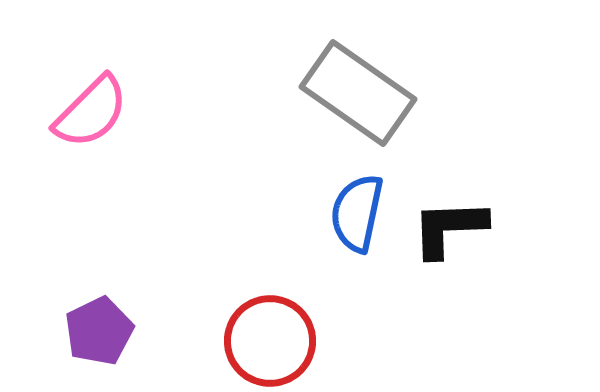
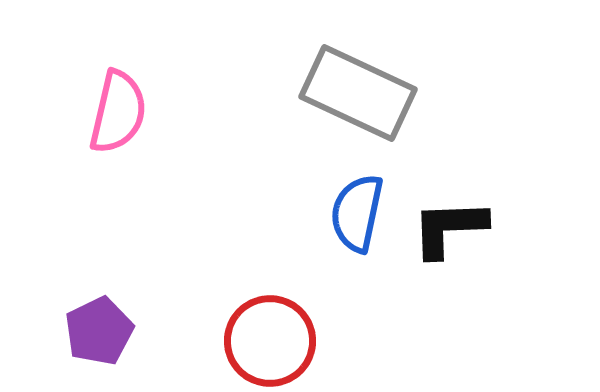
gray rectangle: rotated 10 degrees counterclockwise
pink semicircle: moved 27 px right; rotated 32 degrees counterclockwise
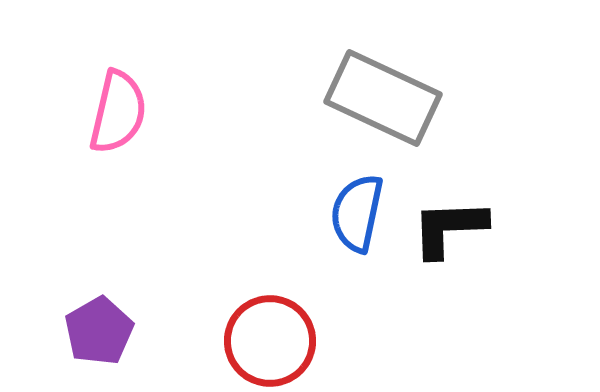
gray rectangle: moved 25 px right, 5 px down
purple pentagon: rotated 4 degrees counterclockwise
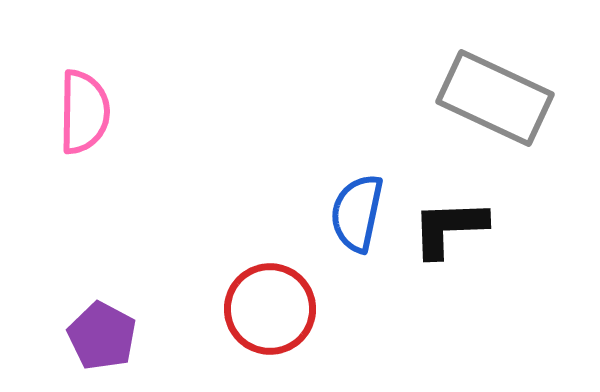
gray rectangle: moved 112 px right
pink semicircle: moved 34 px left; rotated 12 degrees counterclockwise
purple pentagon: moved 3 px right, 5 px down; rotated 14 degrees counterclockwise
red circle: moved 32 px up
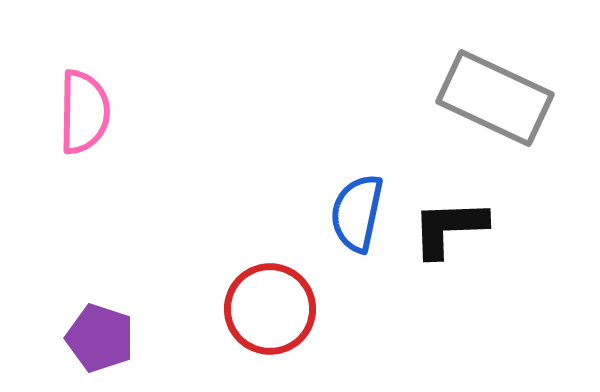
purple pentagon: moved 2 px left, 2 px down; rotated 10 degrees counterclockwise
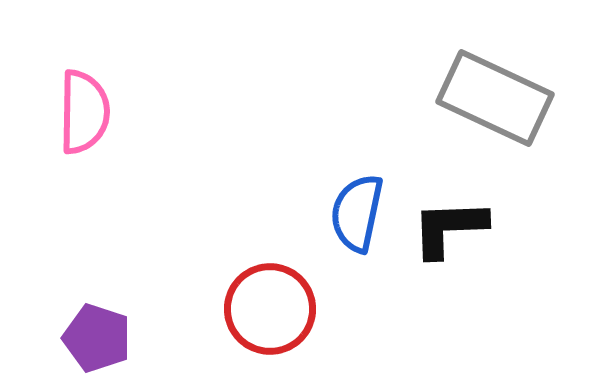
purple pentagon: moved 3 px left
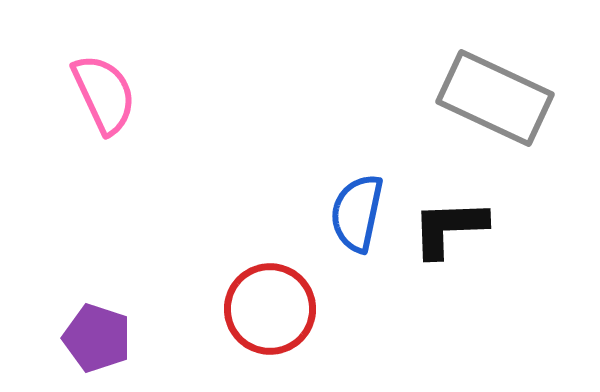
pink semicircle: moved 20 px right, 18 px up; rotated 26 degrees counterclockwise
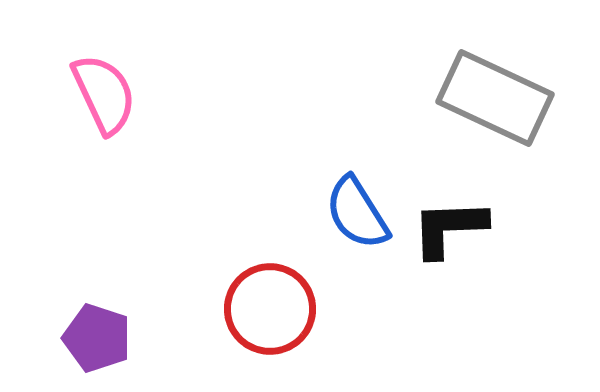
blue semicircle: rotated 44 degrees counterclockwise
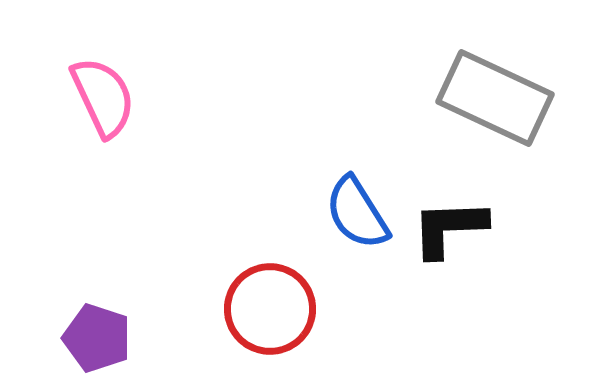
pink semicircle: moved 1 px left, 3 px down
